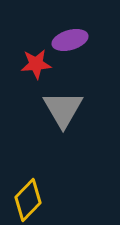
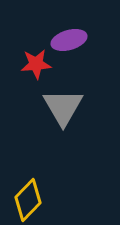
purple ellipse: moved 1 px left
gray triangle: moved 2 px up
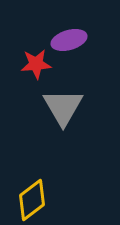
yellow diamond: moved 4 px right; rotated 9 degrees clockwise
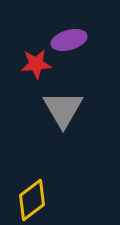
gray triangle: moved 2 px down
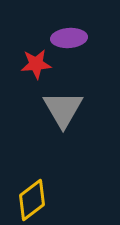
purple ellipse: moved 2 px up; rotated 12 degrees clockwise
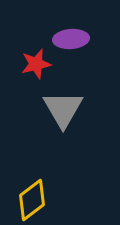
purple ellipse: moved 2 px right, 1 px down
red star: rotated 8 degrees counterclockwise
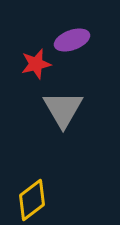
purple ellipse: moved 1 px right, 1 px down; rotated 16 degrees counterclockwise
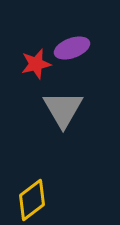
purple ellipse: moved 8 px down
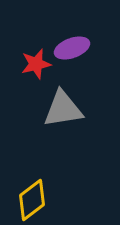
gray triangle: rotated 51 degrees clockwise
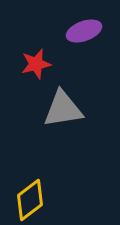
purple ellipse: moved 12 px right, 17 px up
yellow diamond: moved 2 px left
